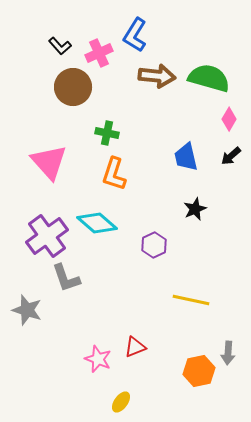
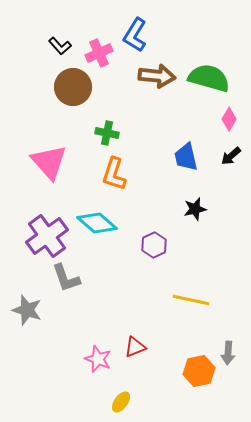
black star: rotated 10 degrees clockwise
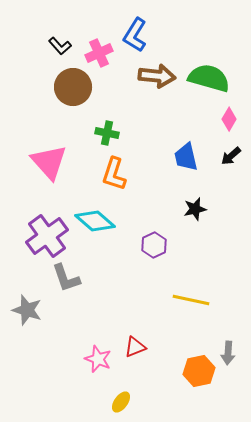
cyan diamond: moved 2 px left, 2 px up
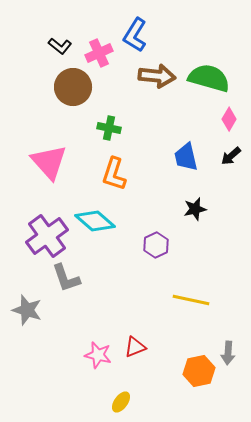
black L-shape: rotated 10 degrees counterclockwise
green cross: moved 2 px right, 5 px up
purple hexagon: moved 2 px right
pink star: moved 4 px up; rotated 8 degrees counterclockwise
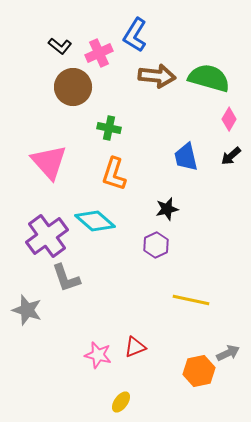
black star: moved 28 px left
gray arrow: rotated 120 degrees counterclockwise
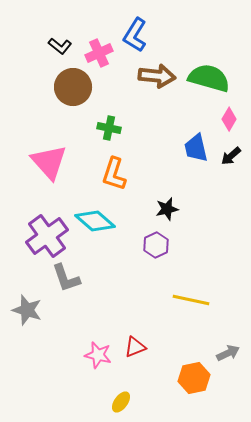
blue trapezoid: moved 10 px right, 9 px up
orange hexagon: moved 5 px left, 7 px down
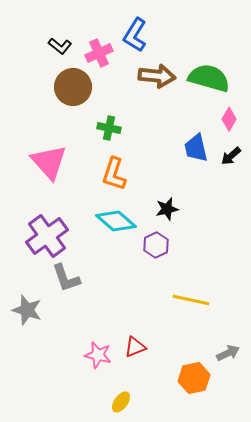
cyan diamond: moved 21 px right
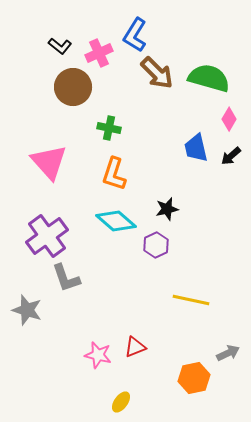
brown arrow: moved 3 px up; rotated 39 degrees clockwise
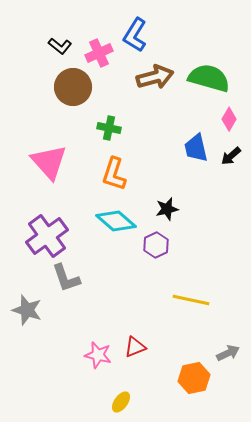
brown arrow: moved 2 px left, 4 px down; rotated 60 degrees counterclockwise
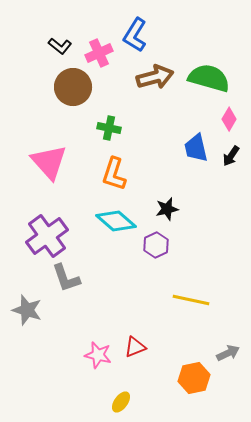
black arrow: rotated 15 degrees counterclockwise
